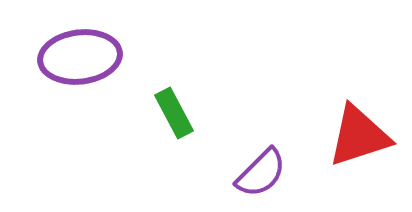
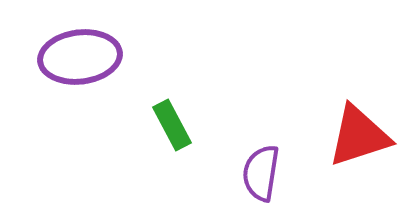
green rectangle: moved 2 px left, 12 px down
purple semicircle: rotated 144 degrees clockwise
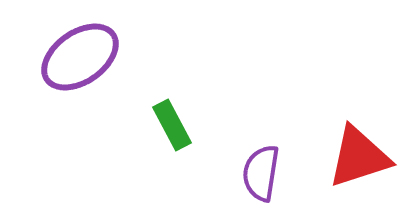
purple ellipse: rotated 28 degrees counterclockwise
red triangle: moved 21 px down
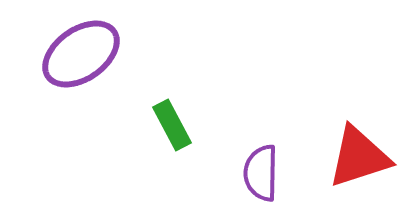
purple ellipse: moved 1 px right, 3 px up
purple semicircle: rotated 8 degrees counterclockwise
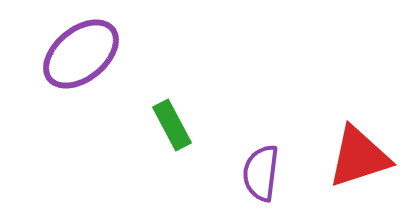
purple ellipse: rotated 4 degrees counterclockwise
purple semicircle: rotated 6 degrees clockwise
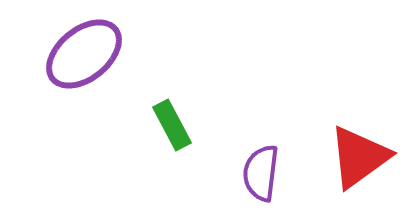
purple ellipse: moved 3 px right
red triangle: rotated 18 degrees counterclockwise
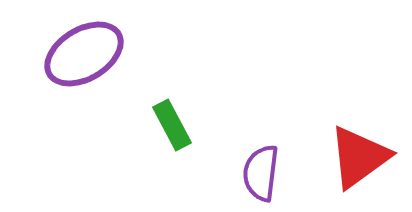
purple ellipse: rotated 8 degrees clockwise
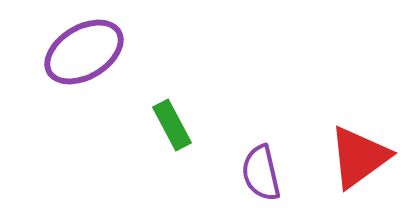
purple ellipse: moved 2 px up
purple semicircle: rotated 20 degrees counterclockwise
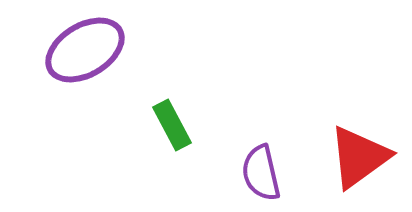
purple ellipse: moved 1 px right, 2 px up
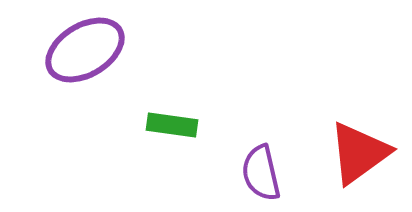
green rectangle: rotated 54 degrees counterclockwise
red triangle: moved 4 px up
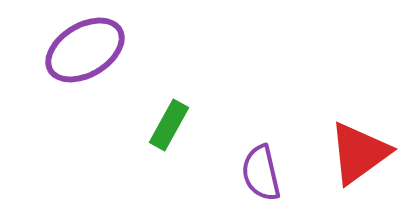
green rectangle: moved 3 px left; rotated 69 degrees counterclockwise
